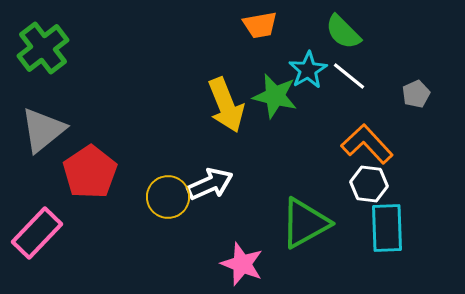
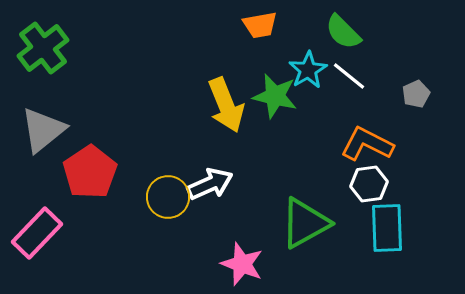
orange L-shape: rotated 20 degrees counterclockwise
white hexagon: rotated 15 degrees counterclockwise
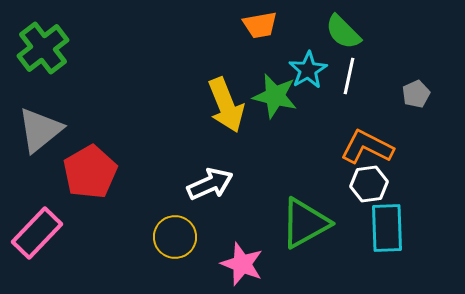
white line: rotated 63 degrees clockwise
gray triangle: moved 3 px left
orange L-shape: moved 3 px down
red pentagon: rotated 4 degrees clockwise
yellow circle: moved 7 px right, 40 px down
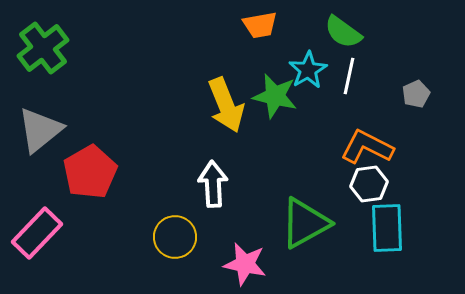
green semicircle: rotated 9 degrees counterclockwise
white arrow: moved 3 px right; rotated 69 degrees counterclockwise
pink star: moved 3 px right; rotated 9 degrees counterclockwise
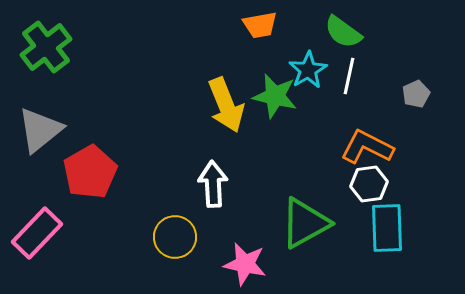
green cross: moved 3 px right, 1 px up
